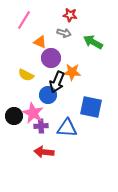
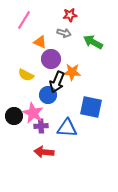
red star: rotated 16 degrees counterclockwise
purple circle: moved 1 px down
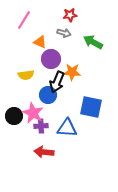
yellow semicircle: rotated 35 degrees counterclockwise
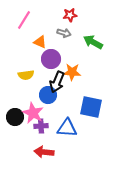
black circle: moved 1 px right, 1 px down
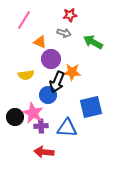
blue square: rotated 25 degrees counterclockwise
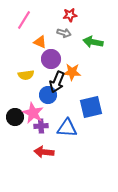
green arrow: rotated 18 degrees counterclockwise
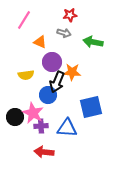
purple circle: moved 1 px right, 3 px down
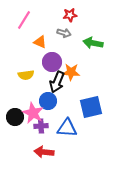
green arrow: moved 1 px down
orange star: moved 1 px left
blue circle: moved 6 px down
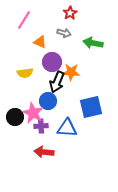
red star: moved 2 px up; rotated 24 degrees counterclockwise
yellow semicircle: moved 1 px left, 2 px up
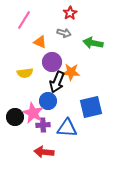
purple cross: moved 2 px right, 1 px up
